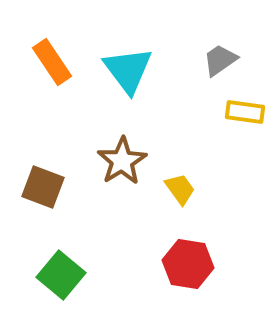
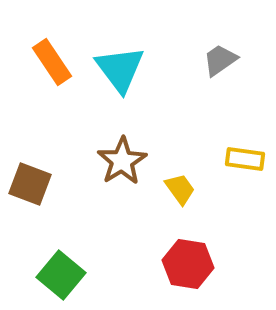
cyan triangle: moved 8 px left, 1 px up
yellow rectangle: moved 47 px down
brown square: moved 13 px left, 3 px up
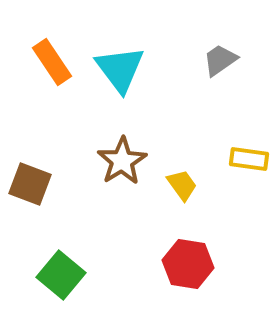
yellow rectangle: moved 4 px right
yellow trapezoid: moved 2 px right, 4 px up
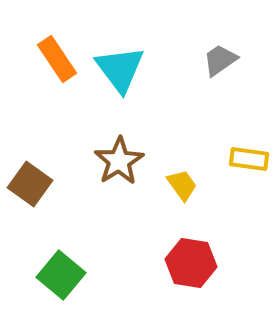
orange rectangle: moved 5 px right, 3 px up
brown star: moved 3 px left
brown square: rotated 15 degrees clockwise
red hexagon: moved 3 px right, 1 px up
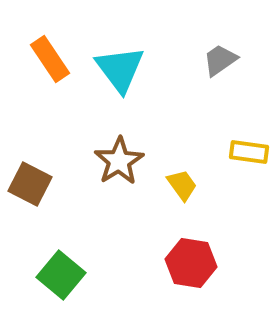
orange rectangle: moved 7 px left
yellow rectangle: moved 7 px up
brown square: rotated 9 degrees counterclockwise
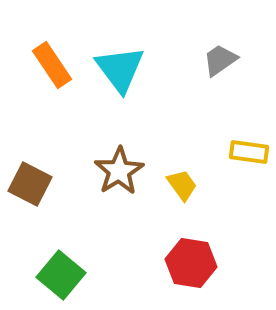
orange rectangle: moved 2 px right, 6 px down
brown star: moved 10 px down
